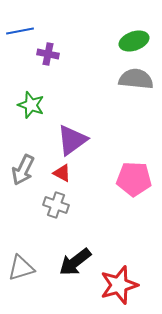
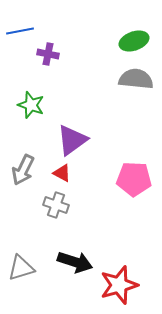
black arrow: rotated 124 degrees counterclockwise
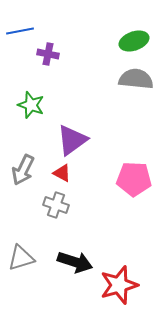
gray triangle: moved 10 px up
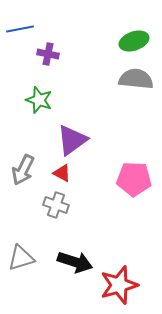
blue line: moved 2 px up
green star: moved 8 px right, 5 px up
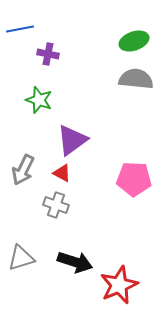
red star: rotated 6 degrees counterclockwise
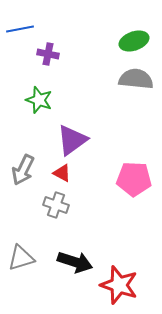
red star: rotated 30 degrees counterclockwise
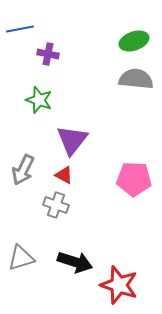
purple triangle: rotated 16 degrees counterclockwise
red triangle: moved 2 px right, 2 px down
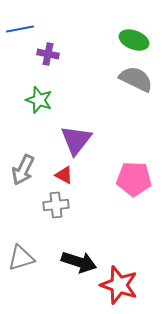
green ellipse: moved 1 px up; rotated 40 degrees clockwise
gray semicircle: rotated 20 degrees clockwise
purple triangle: moved 4 px right
gray cross: rotated 25 degrees counterclockwise
black arrow: moved 4 px right
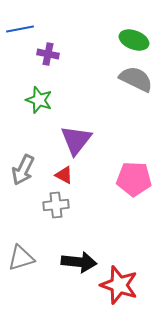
black arrow: rotated 12 degrees counterclockwise
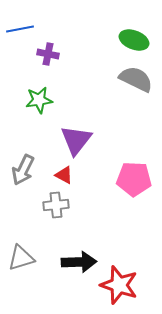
green star: rotated 28 degrees counterclockwise
black arrow: rotated 8 degrees counterclockwise
